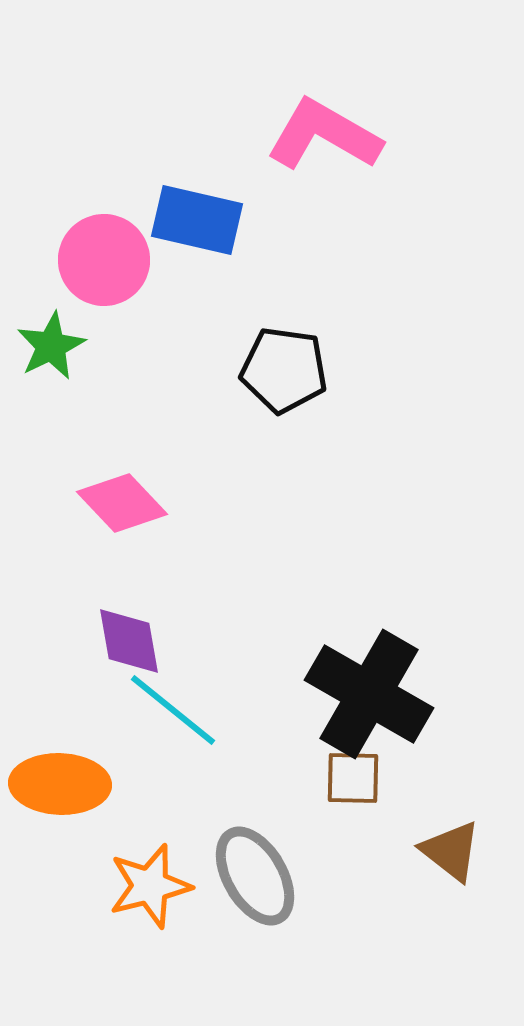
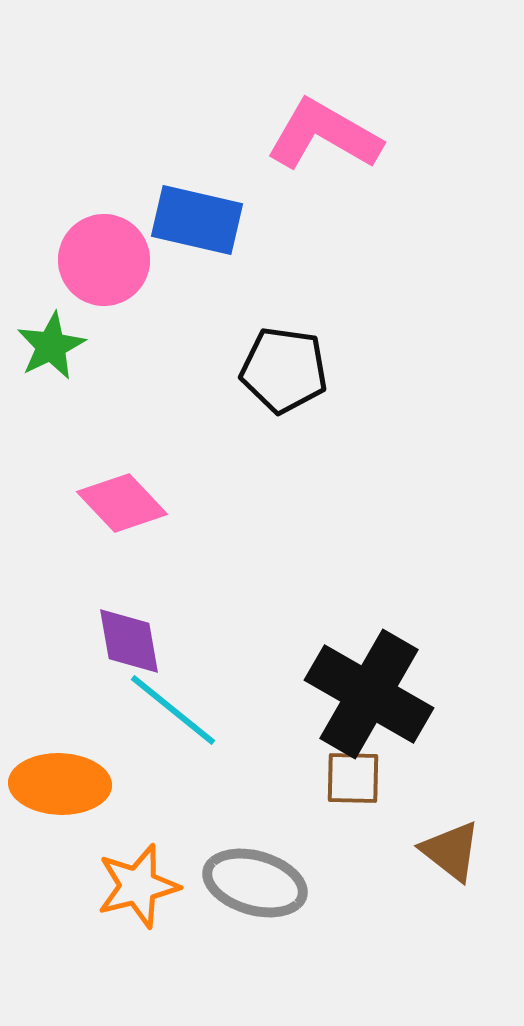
gray ellipse: moved 7 px down; rotated 44 degrees counterclockwise
orange star: moved 12 px left
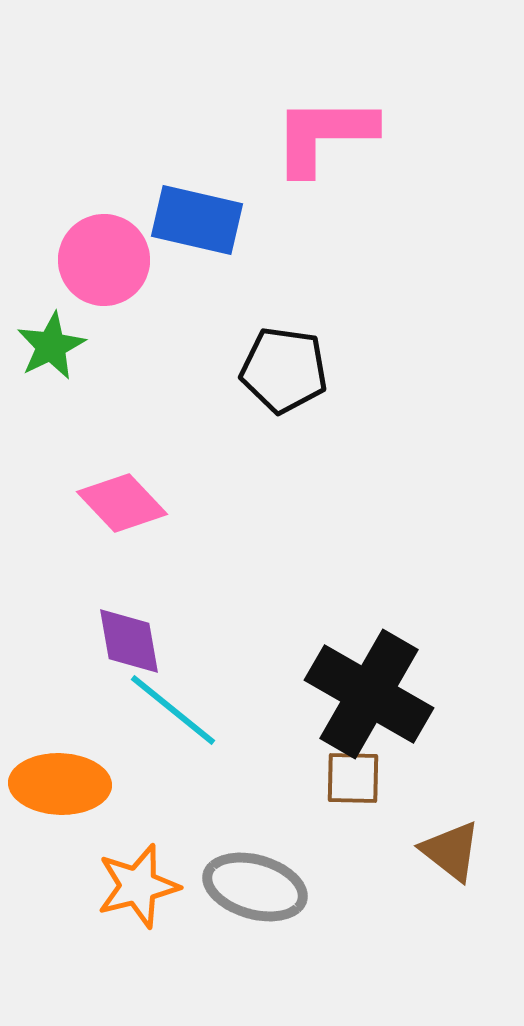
pink L-shape: rotated 30 degrees counterclockwise
gray ellipse: moved 4 px down
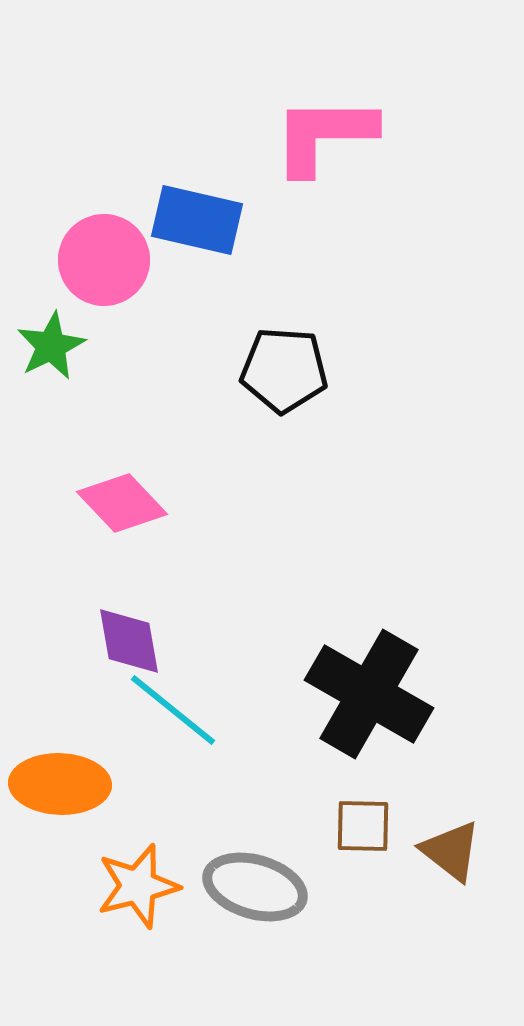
black pentagon: rotated 4 degrees counterclockwise
brown square: moved 10 px right, 48 px down
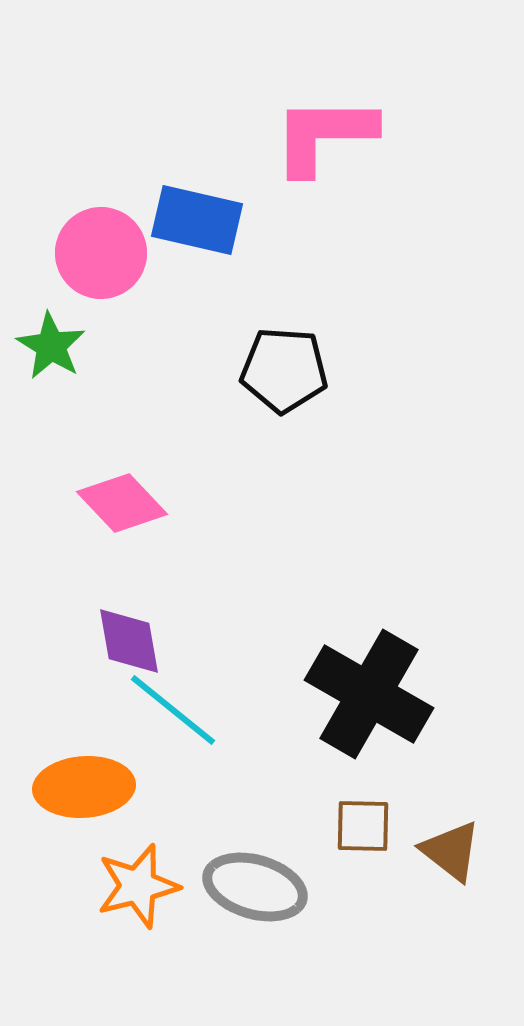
pink circle: moved 3 px left, 7 px up
green star: rotated 14 degrees counterclockwise
orange ellipse: moved 24 px right, 3 px down; rotated 6 degrees counterclockwise
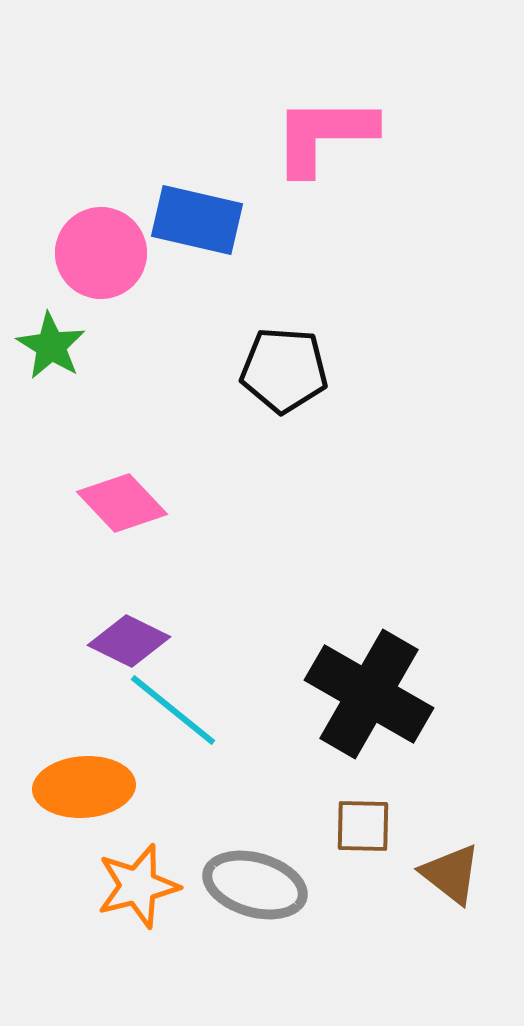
purple diamond: rotated 54 degrees counterclockwise
brown triangle: moved 23 px down
gray ellipse: moved 2 px up
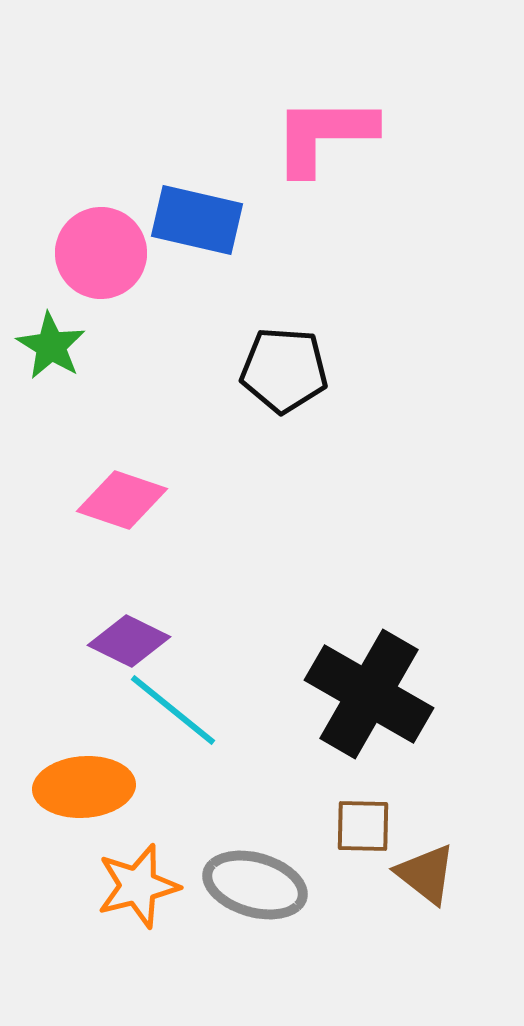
pink diamond: moved 3 px up; rotated 28 degrees counterclockwise
brown triangle: moved 25 px left
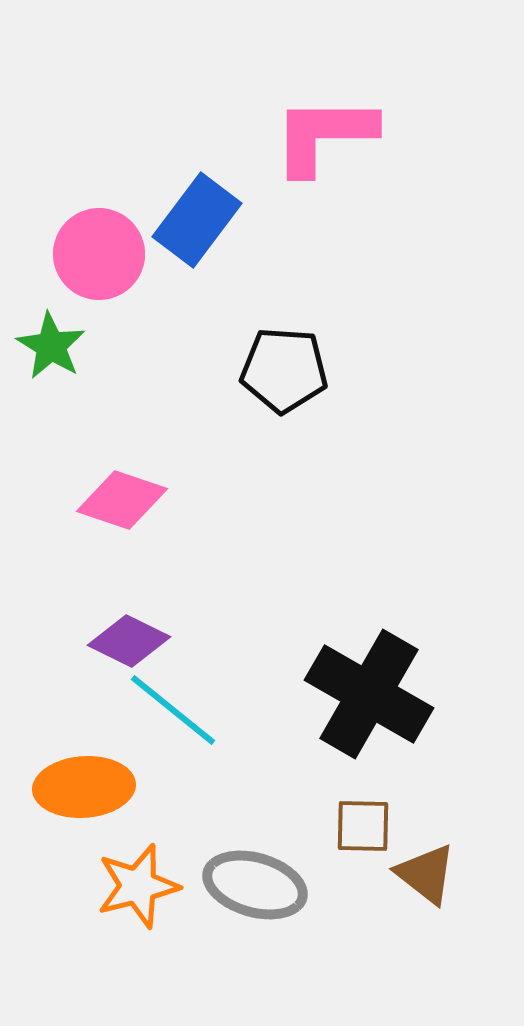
blue rectangle: rotated 66 degrees counterclockwise
pink circle: moved 2 px left, 1 px down
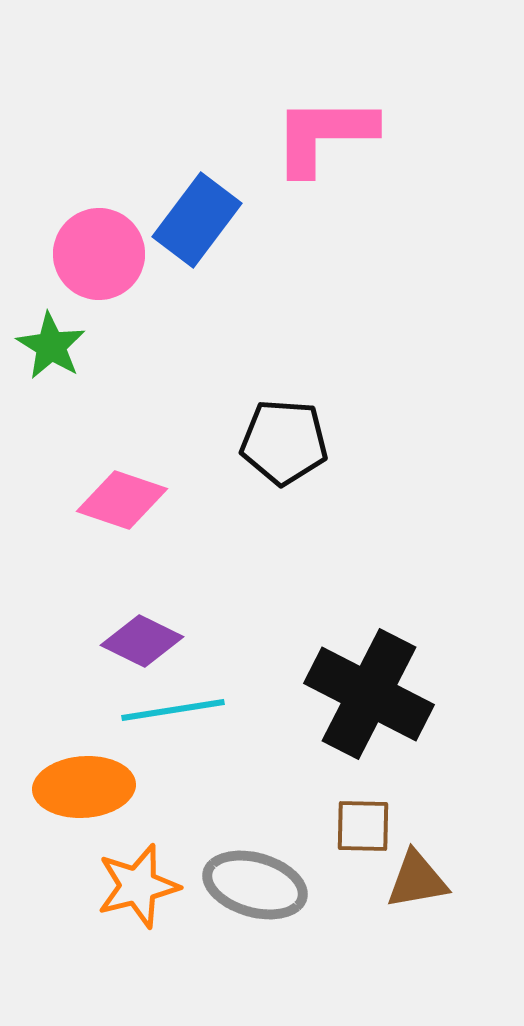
black pentagon: moved 72 px down
purple diamond: moved 13 px right
black cross: rotated 3 degrees counterclockwise
cyan line: rotated 48 degrees counterclockwise
brown triangle: moved 9 px left, 6 px down; rotated 48 degrees counterclockwise
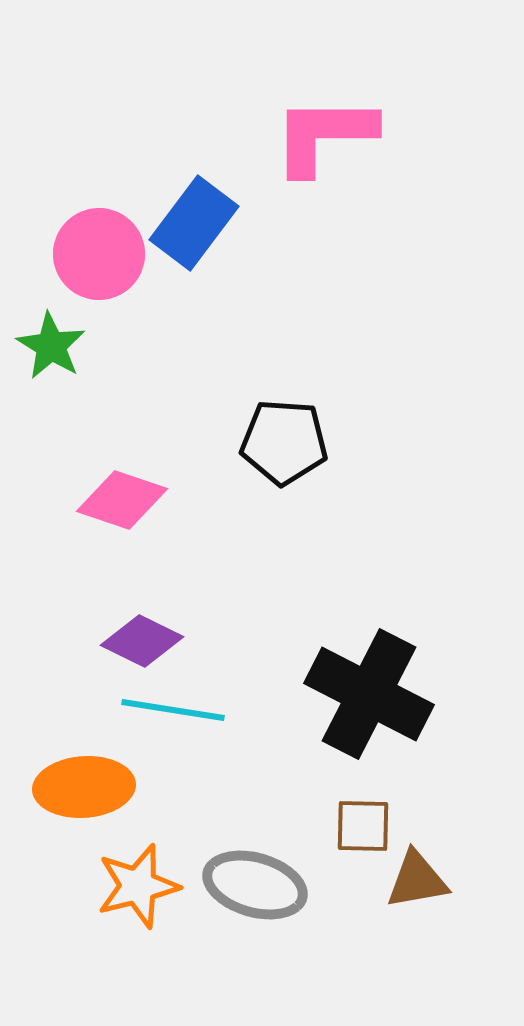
blue rectangle: moved 3 px left, 3 px down
cyan line: rotated 18 degrees clockwise
